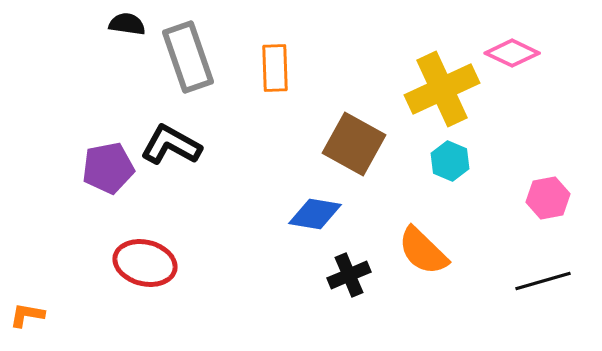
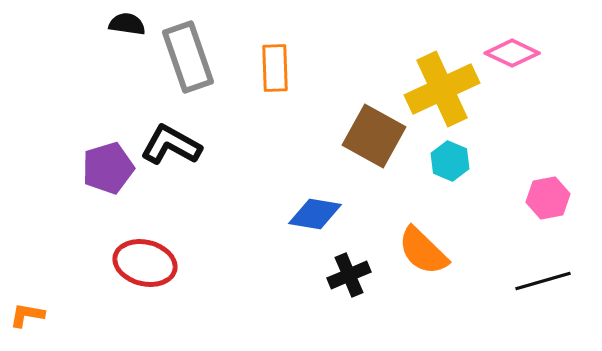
brown square: moved 20 px right, 8 px up
purple pentagon: rotated 6 degrees counterclockwise
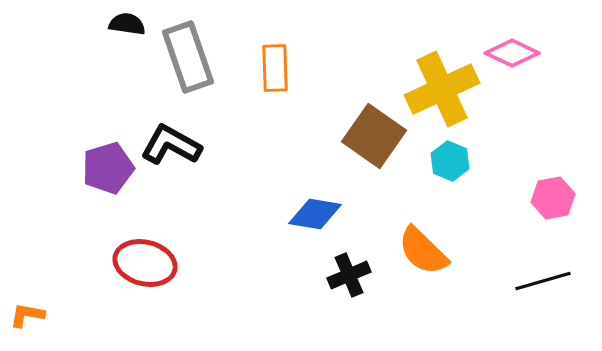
brown square: rotated 6 degrees clockwise
pink hexagon: moved 5 px right
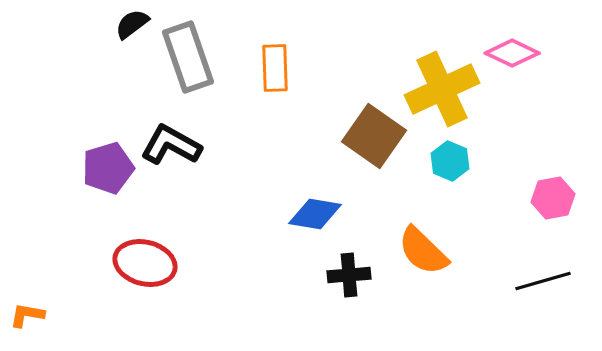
black semicircle: moved 5 px right; rotated 45 degrees counterclockwise
black cross: rotated 18 degrees clockwise
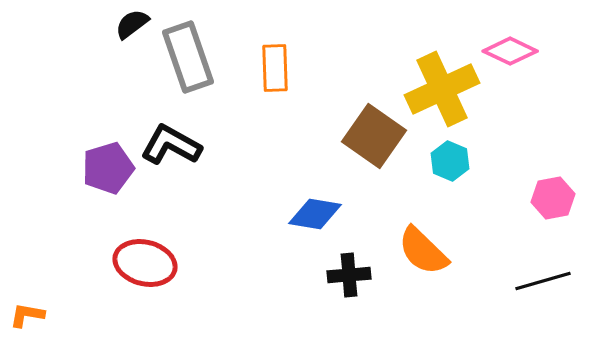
pink diamond: moved 2 px left, 2 px up
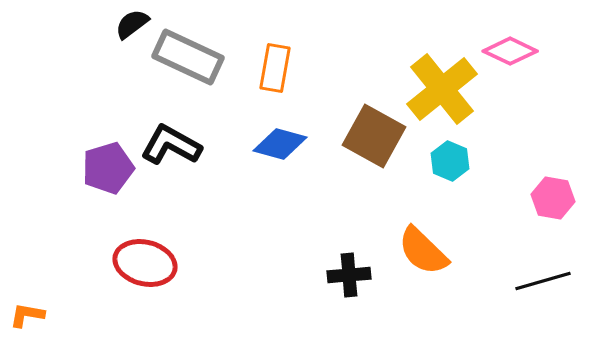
gray rectangle: rotated 46 degrees counterclockwise
orange rectangle: rotated 12 degrees clockwise
yellow cross: rotated 14 degrees counterclockwise
brown square: rotated 6 degrees counterclockwise
pink hexagon: rotated 21 degrees clockwise
blue diamond: moved 35 px left, 70 px up; rotated 6 degrees clockwise
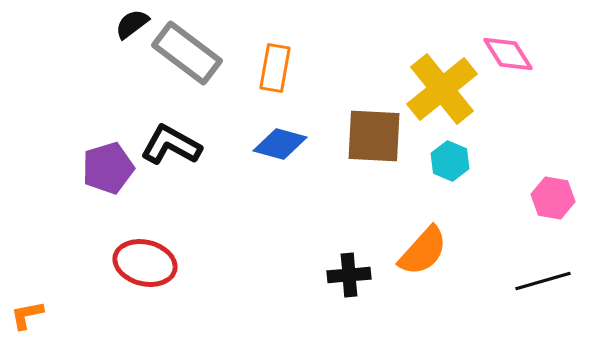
pink diamond: moved 2 px left, 3 px down; rotated 32 degrees clockwise
gray rectangle: moved 1 px left, 4 px up; rotated 12 degrees clockwise
brown square: rotated 26 degrees counterclockwise
orange semicircle: rotated 92 degrees counterclockwise
orange L-shape: rotated 21 degrees counterclockwise
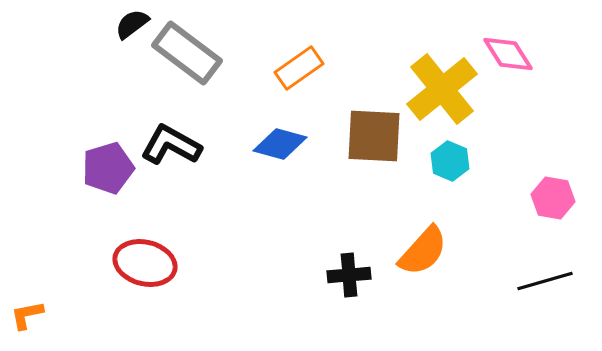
orange rectangle: moved 24 px right; rotated 45 degrees clockwise
black line: moved 2 px right
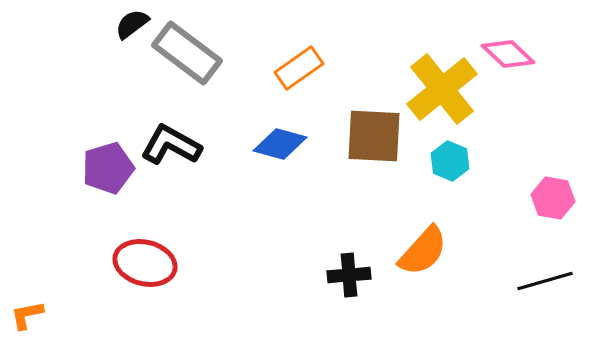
pink diamond: rotated 14 degrees counterclockwise
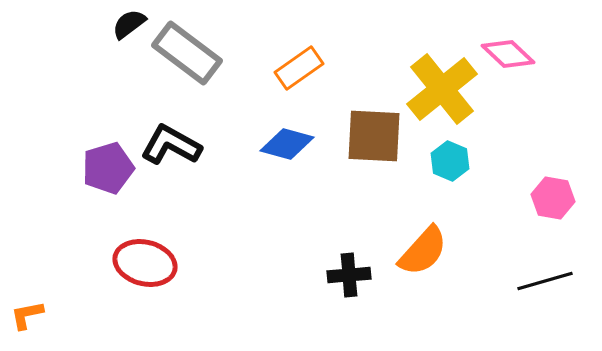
black semicircle: moved 3 px left
blue diamond: moved 7 px right
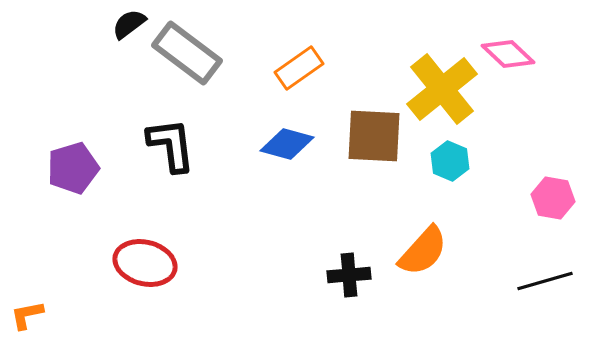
black L-shape: rotated 54 degrees clockwise
purple pentagon: moved 35 px left
